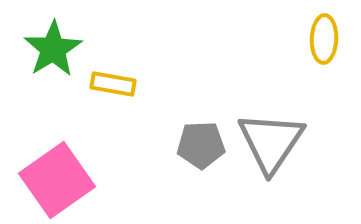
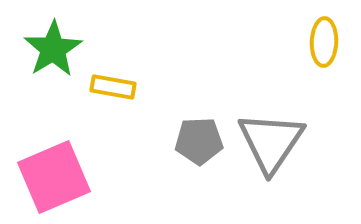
yellow ellipse: moved 3 px down
yellow rectangle: moved 3 px down
gray pentagon: moved 2 px left, 4 px up
pink square: moved 3 px left, 3 px up; rotated 12 degrees clockwise
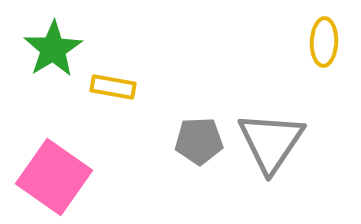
pink square: rotated 32 degrees counterclockwise
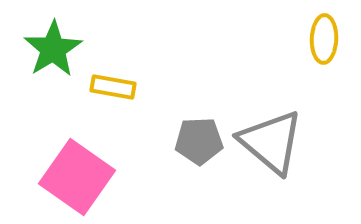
yellow ellipse: moved 3 px up
gray triangle: rotated 24 degrees counterclockwise
pink square: moved 23 px right
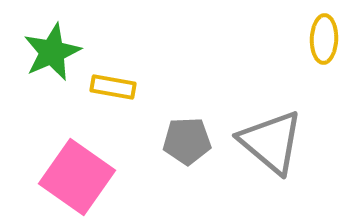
green star: moved 1 px left, 3 px down; rotated 8 degrees clockwise
gray pentagon: moved 12 px left
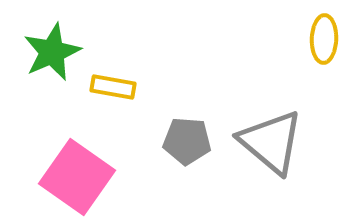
gray pentagon: rotated 6 degrees clockwise
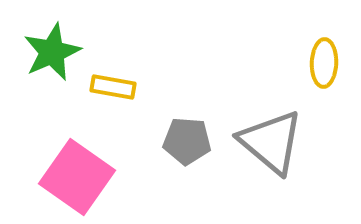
yellow ellipse: moved 24 px down
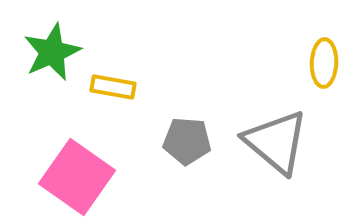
gray triangle: moved 5 px right
